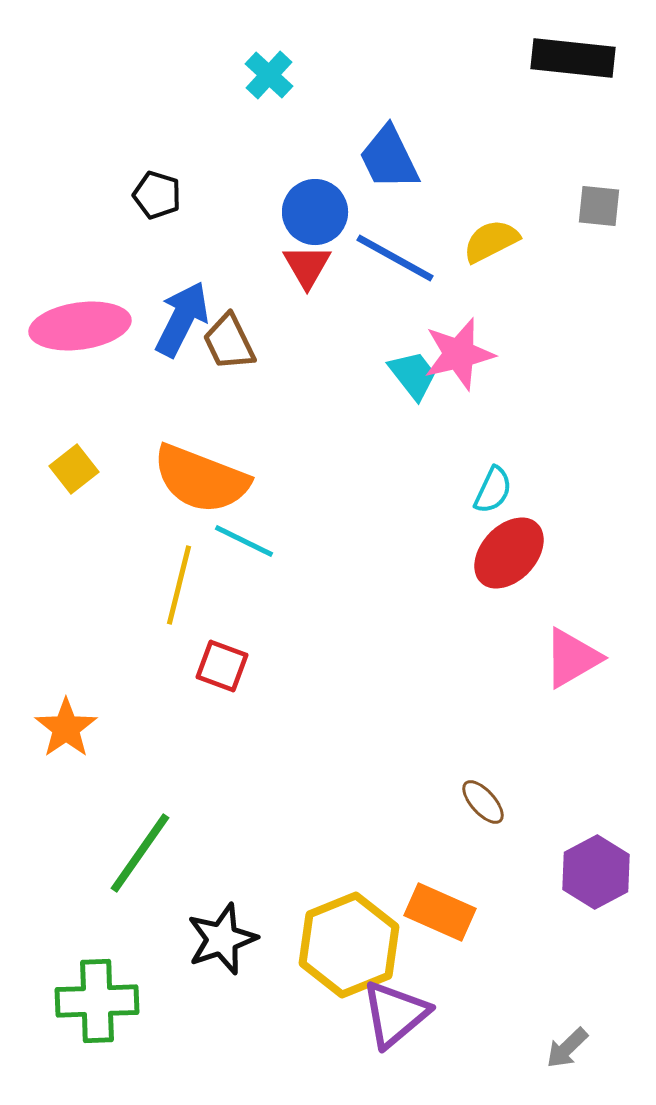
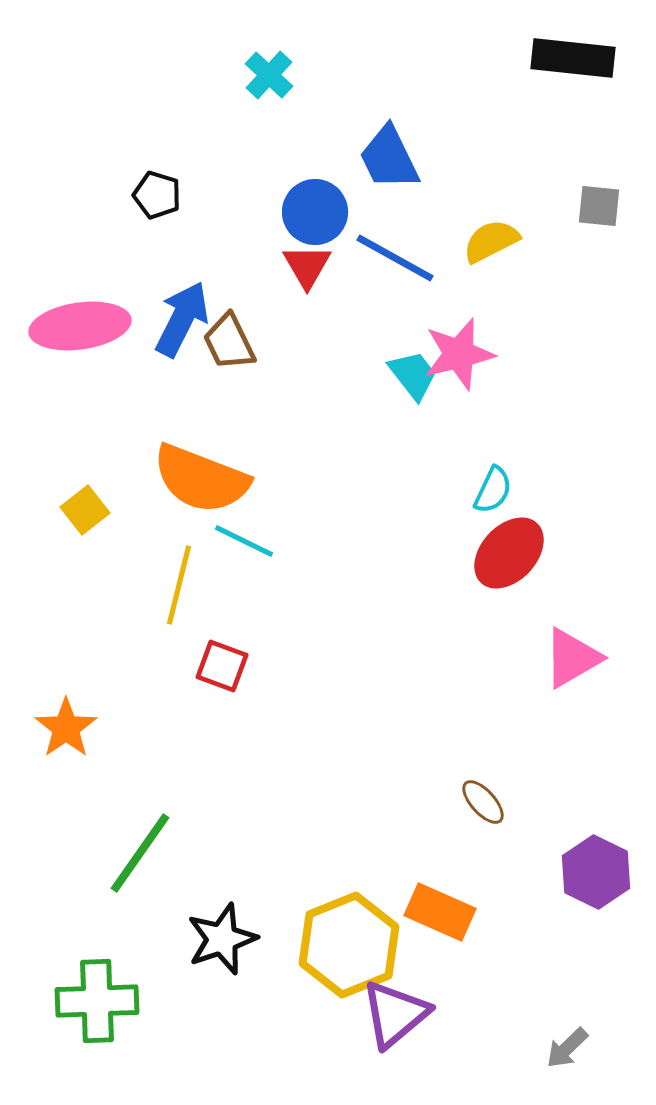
yellow square: moved 11 px right, 41 px down
purple hexagon: rotated 6 degrees counterclockwise
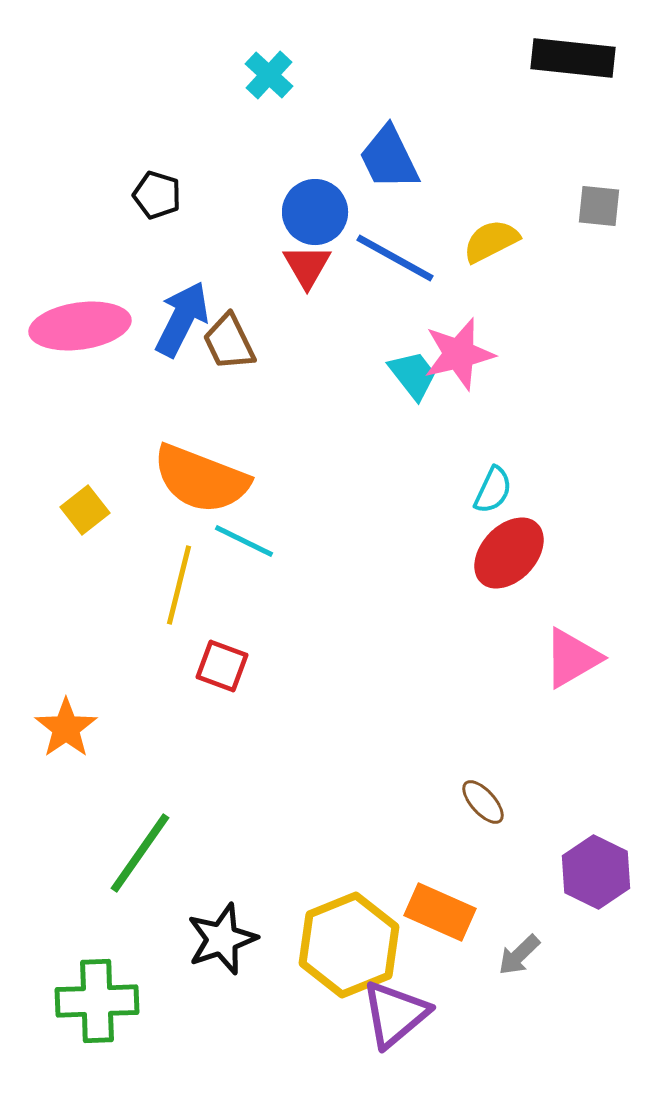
gray arrow: moved 48 px left, 93 px up
